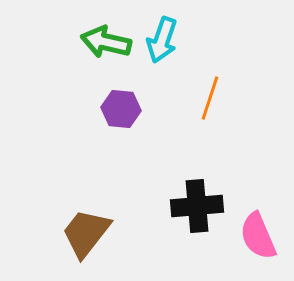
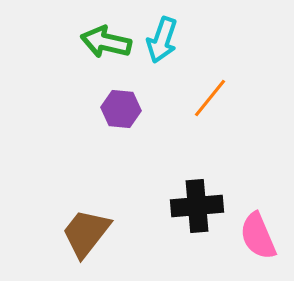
orange line: rotated 21 degrees clockwise
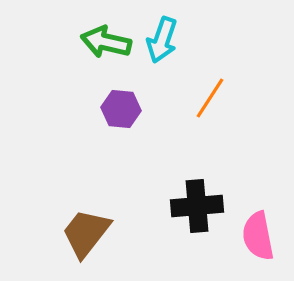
orange line: rotated 6 degrees counterclockwise
pink semicircle: rotated 12 degrees clockwise
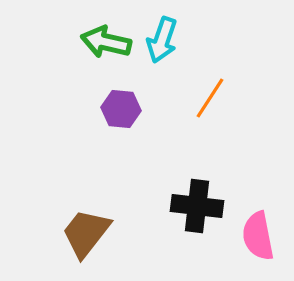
black cross: rotated 12 degrees clockwise
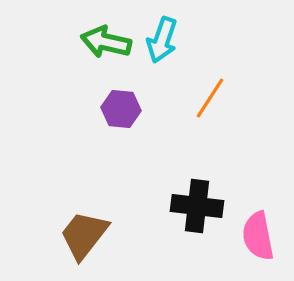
brown trapezoid: moved 2 px left, 2 px down
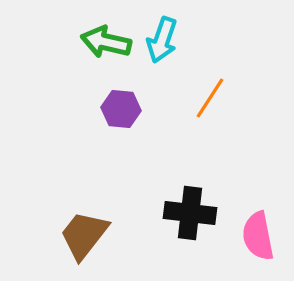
black cross: moved 7 px left, 7 px down
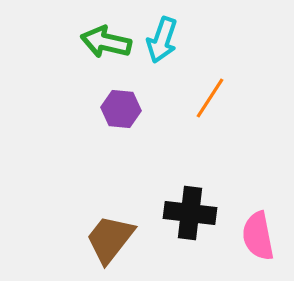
brown trapezoid: moved 26 px right, 4 px down
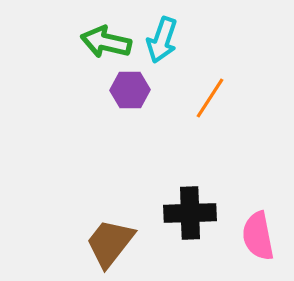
purple hexagon: moved 9 px right, 19 px up; rotated 6 degrees counterclockwise
black cross: rotated 9 degrees counterclockwise
brown trapezoid: moved 4 px down
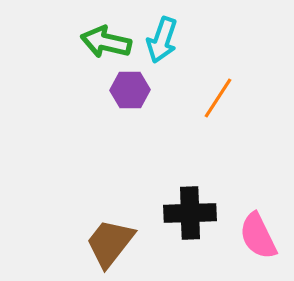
orange line: moved 8 px right
pink semicircle: rotated 15 degrees counterclockwise
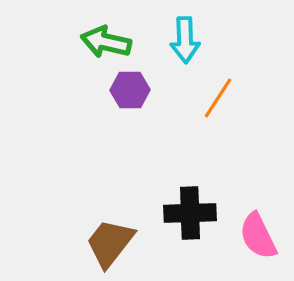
cyan arrow: moved 23 px right; rotated 21 degrees counterclockwise
